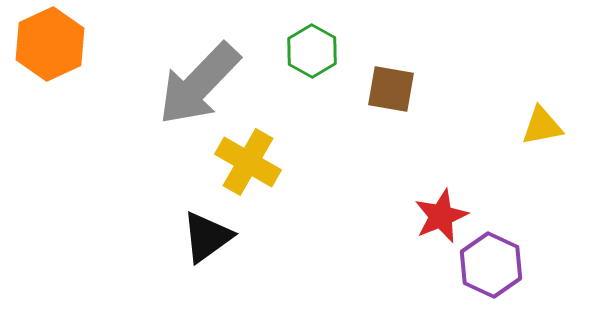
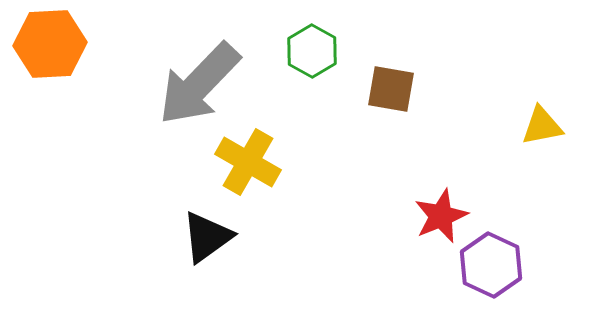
orange hexagon: rotated 22 degrees clockwise
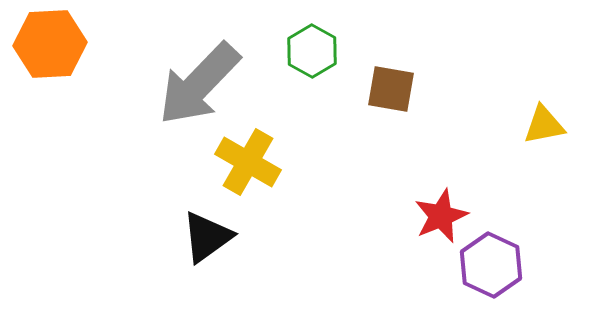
yellow triangle: moved 2 px right, 1 px up
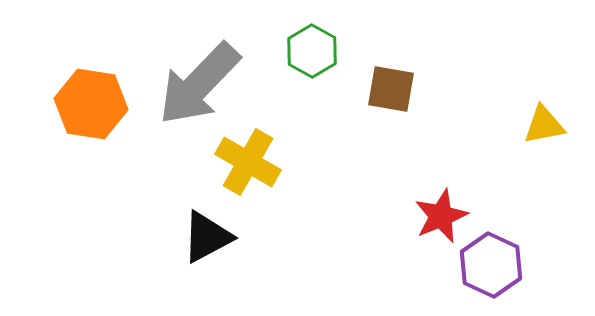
orange hexagon: moved 41 px right, 60 px down; rotated 12 degrees clockwise
black triangle: rotated 8 degrees clockwise
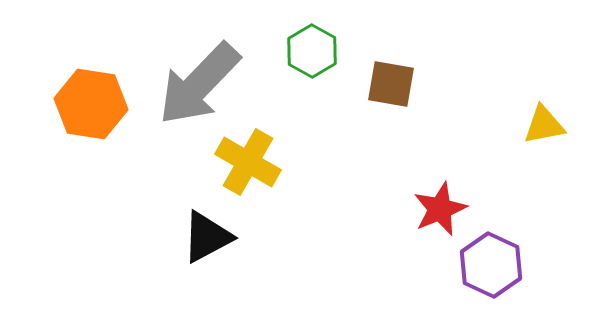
brown square: moved 5 px up
red star: moved 1 px left, 7 px up
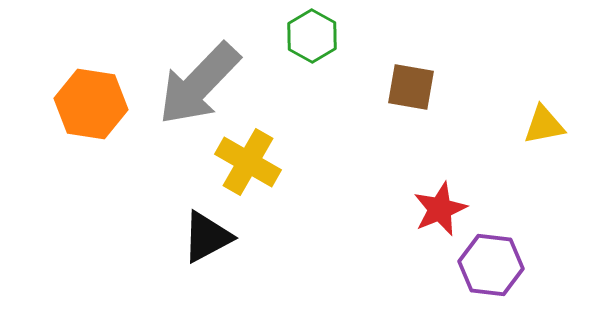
green hexagon: moved 15 px up
brown square: moved 20 px right, 3 px down
purple hexagon: rotated 18 degrees counterclockwise
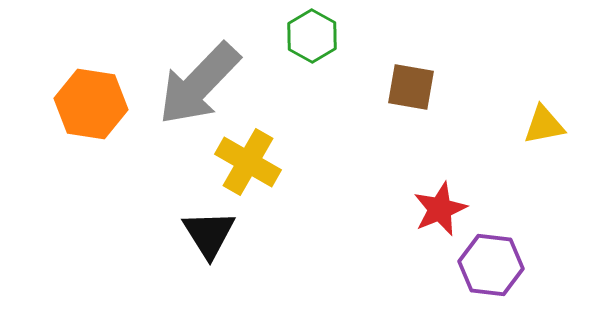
black triangle: moved 2 px right, 3 px up; rotated 34 degrees counterclockwise
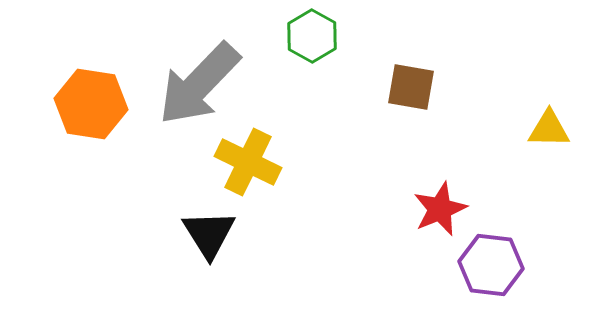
yellow triangle: moved 5 px right, 4 px down; rotated 12 degrees clockwise
yellow cross: rotated 4 degrees counterclockwise
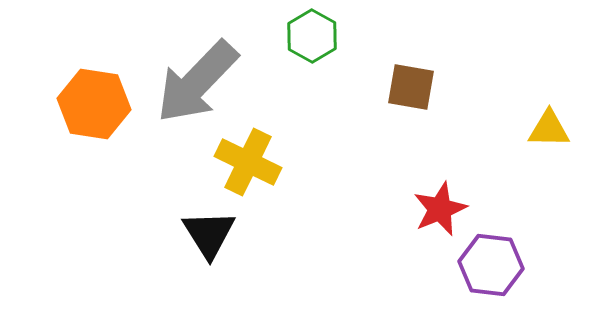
gray arrow: moved 2 px left, 2 px up
orange hexagon: moved 3 px right
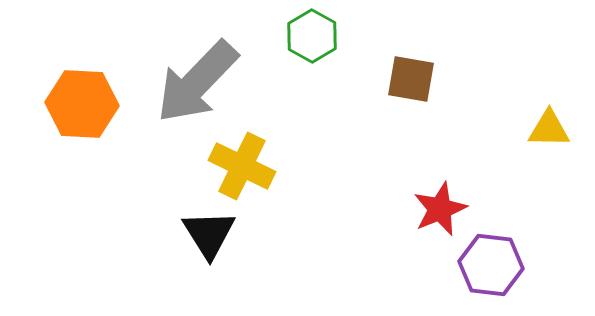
brown square: moved 8 px up
orange hexagon: moved 12 px left; rotated 6 degrees counterclockwise
yellow cross: moved 6 px left, 4 px down
